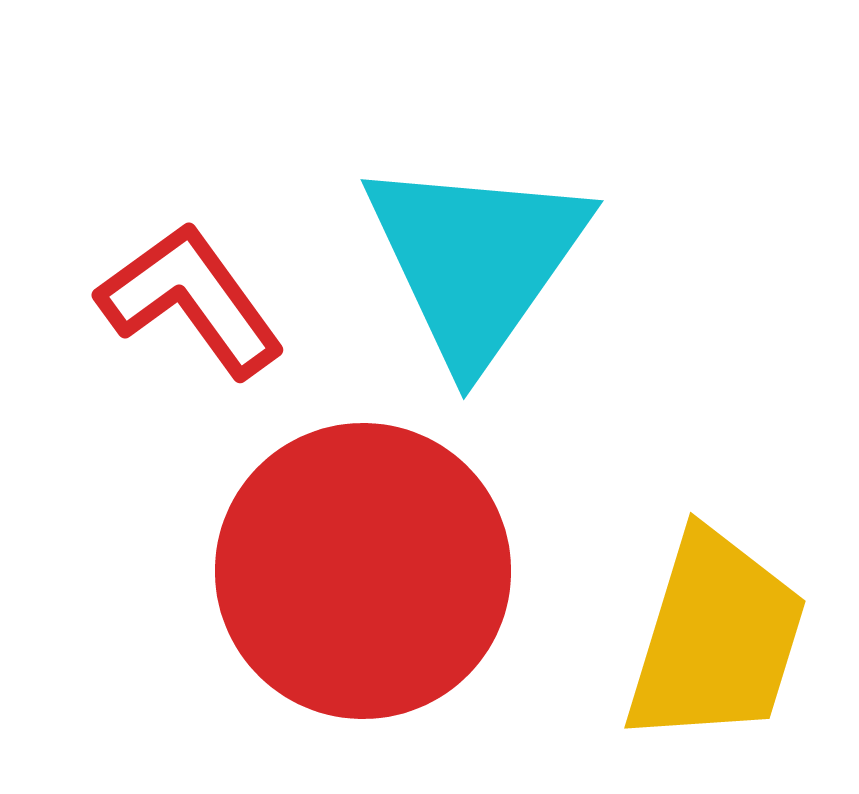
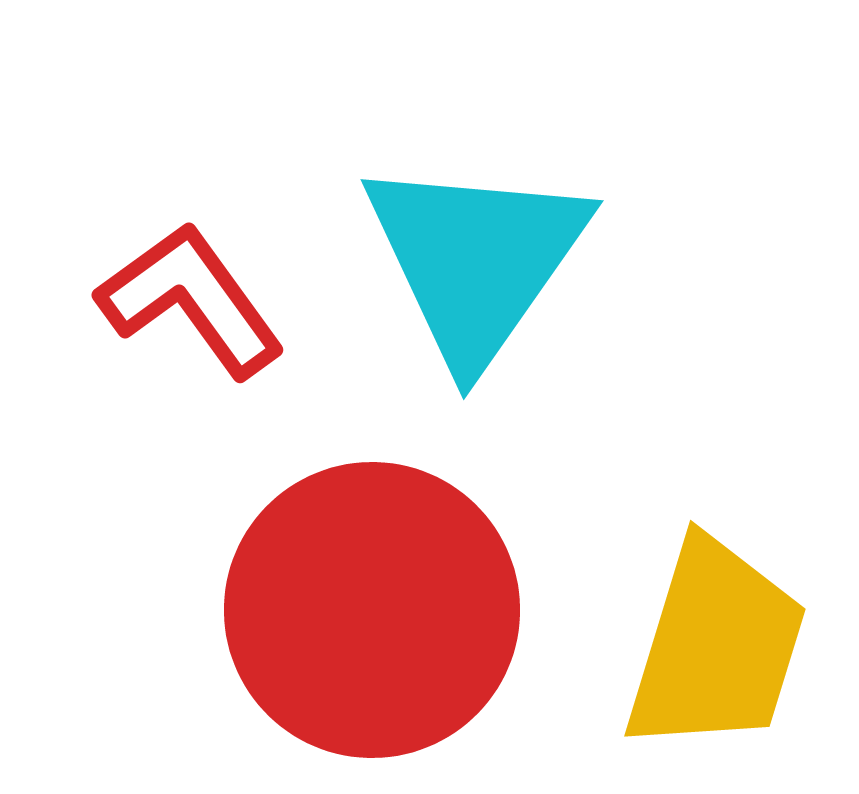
red circle: moved 9 px right, 39 px down
yellow trapezoid: moved 8 px down
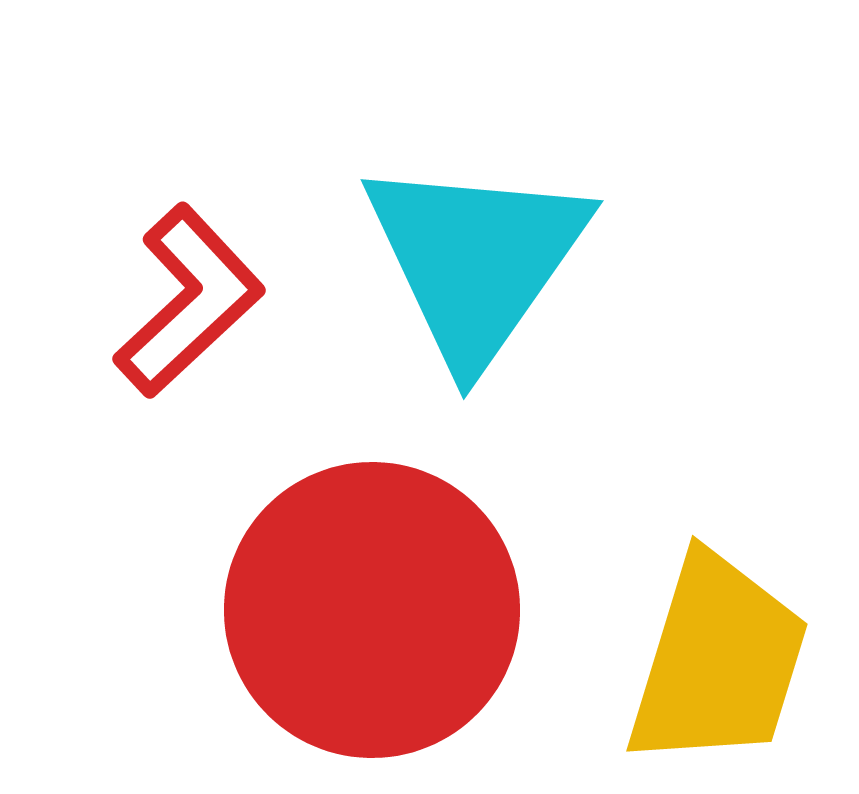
red L-shape: moved 2 px left, 1 px down; rotated 83 degrees clockwise
yellow trapezoid: moved 2 px right, 15 px down
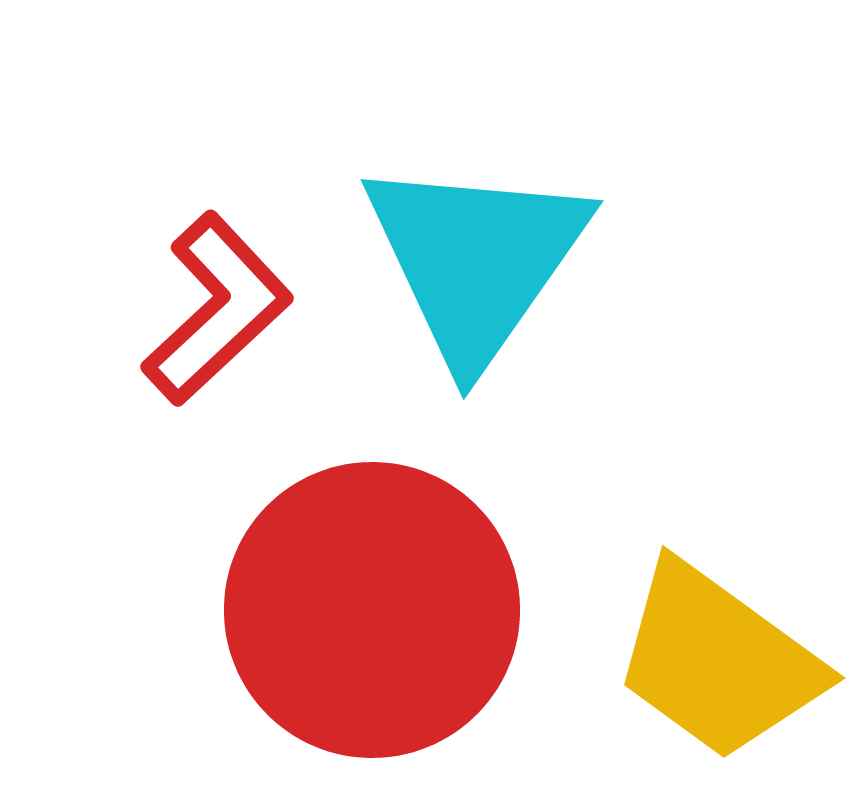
red L-shape: moved 28 px right, 8 px down
yellow trapezoid: rotated 109 degrees clockwise
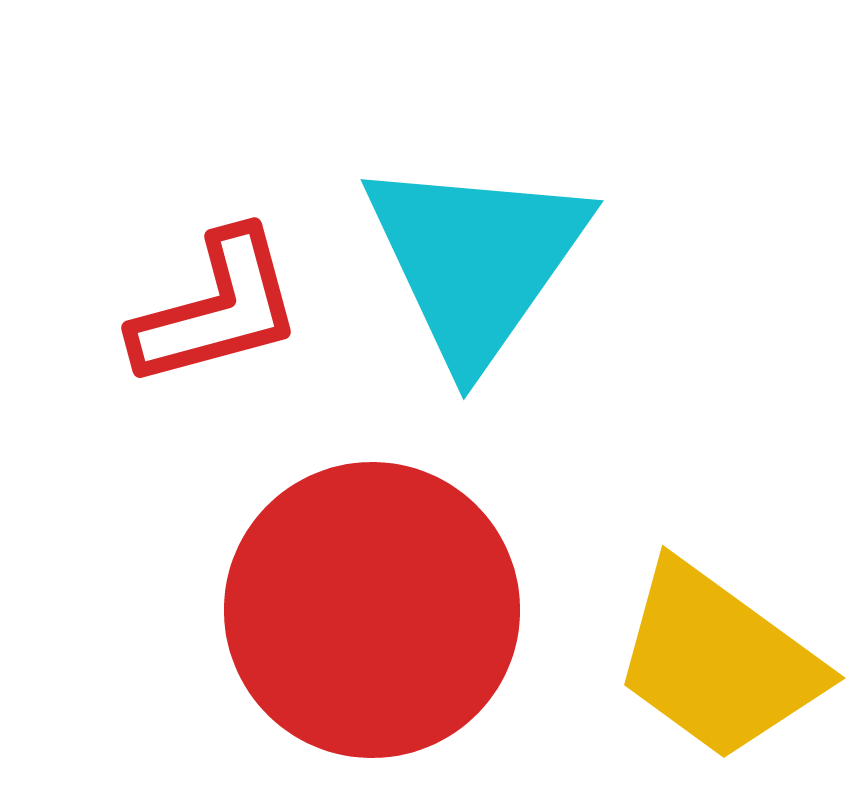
red L-shape: rotated 28 degrees clockwise
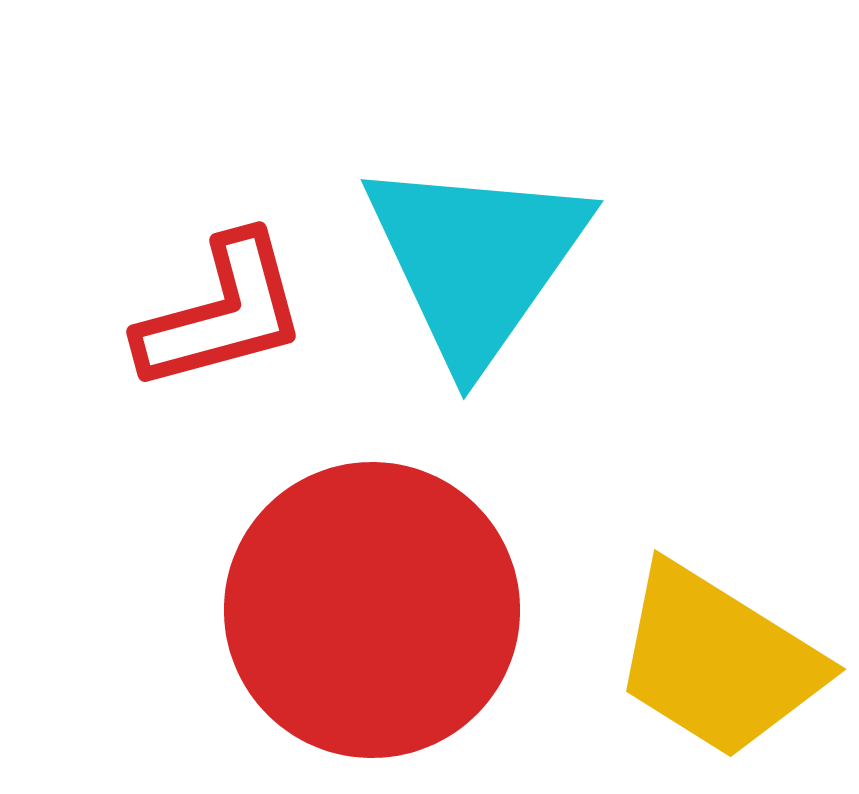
red L-shape: moved 5 px right, 4 px down
yellow trapezoid: rotated 4 degrees counterclockwise
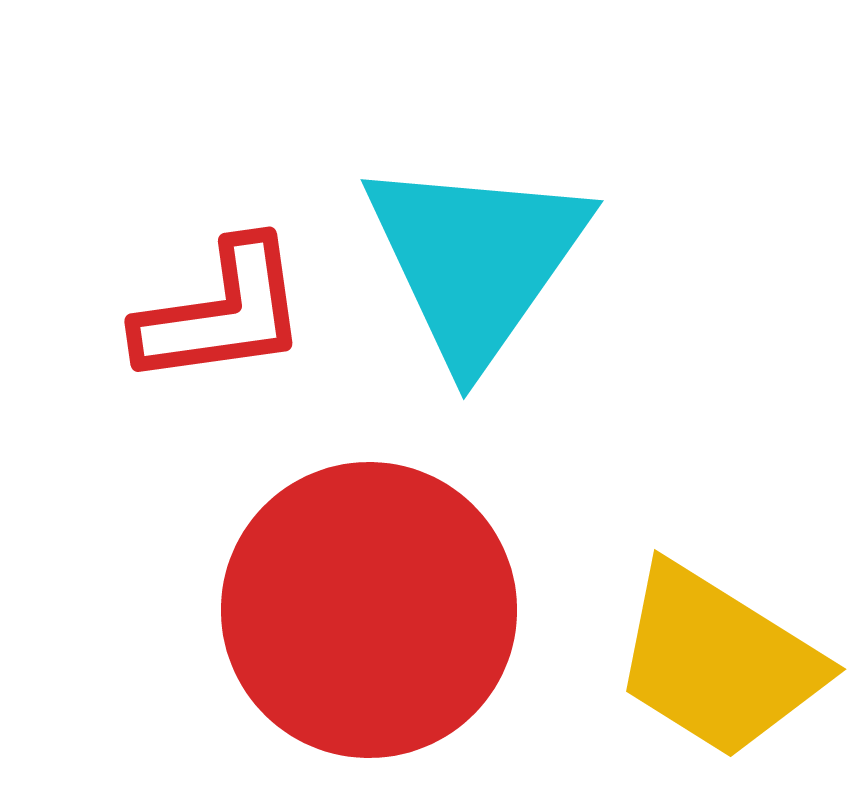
red L-shape: rotated 7 degrees clockwise
red circle: moved 3 px left
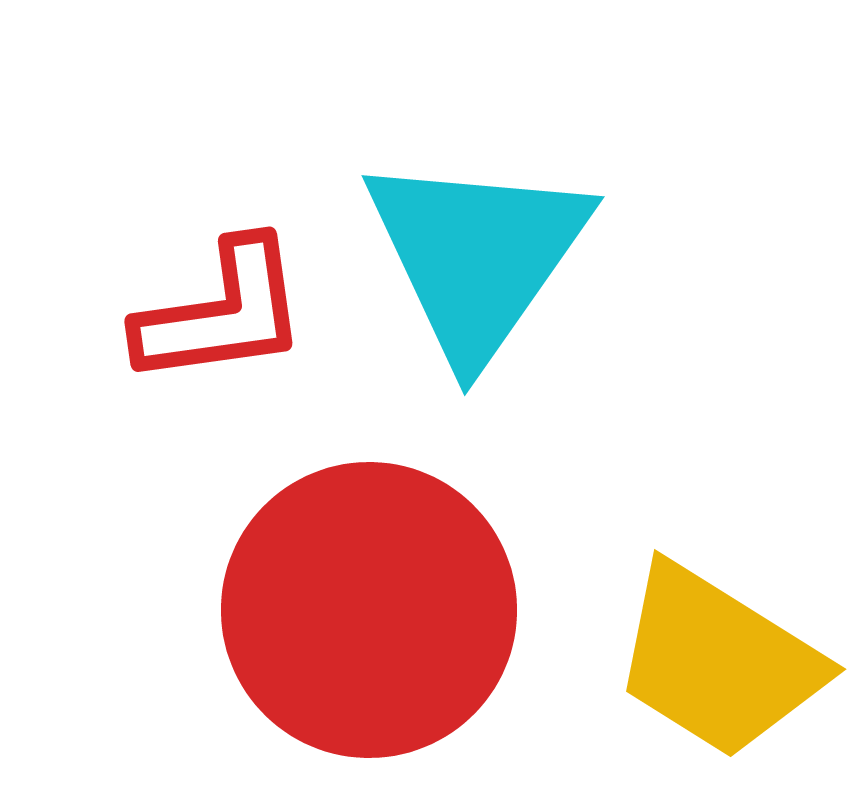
cyan triangle: moved 1 px right, 4 px up
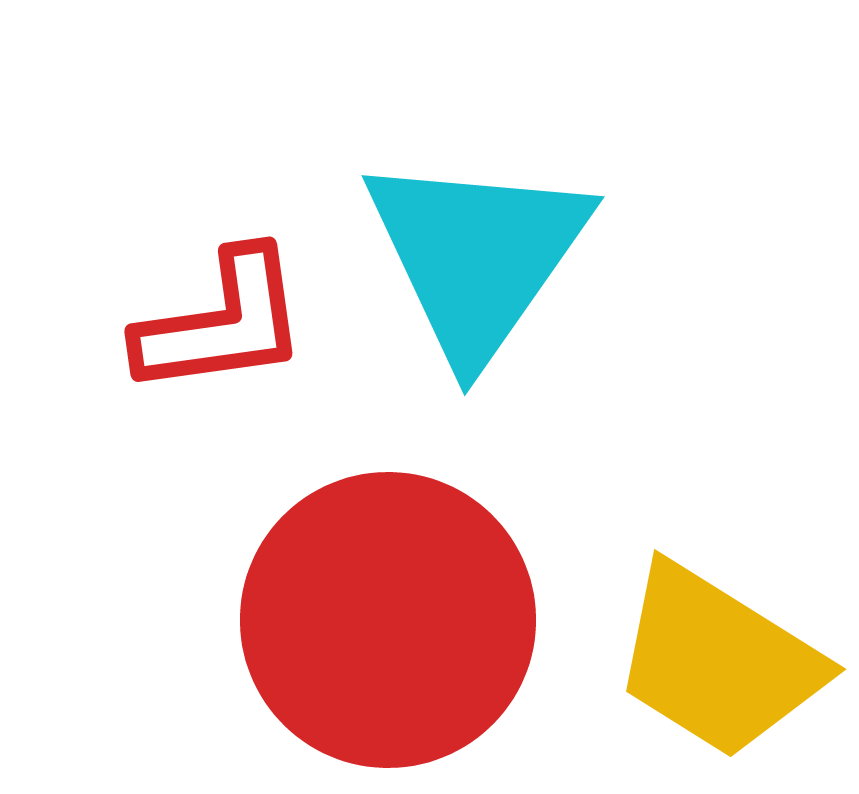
red L-shape: moved 10 px down
red circle: moved 19 px right, 10 px down
